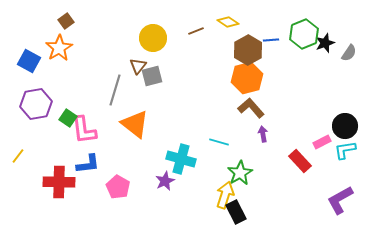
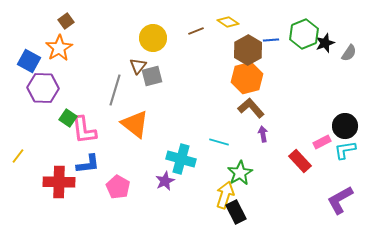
purple hexagon: moved 7 px right, 16 px up; rotated 12 degrees clockwise
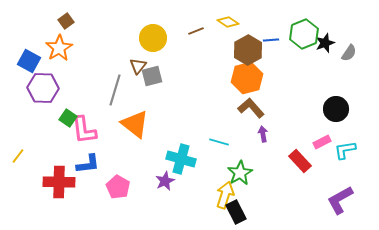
black circle: moved 9 px left, 17 px up
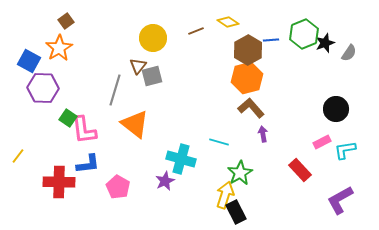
red rectangle: moved 9 px down
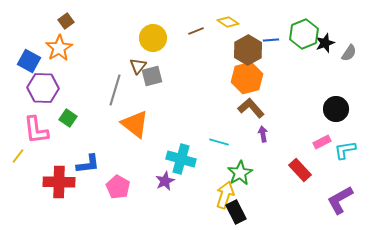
pink L-shape: moved 48 px left
